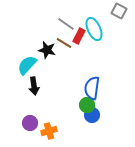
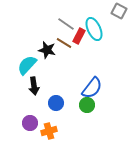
blue semicircle: rotated 150 degrees counterclockwise
blue circle: moved 36 px left, 12 px up
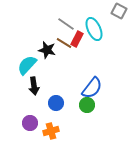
red rectangle: moved 2 px left, 3 px down
orange cross: moved 2 px right
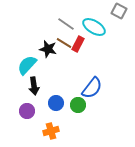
cyan ellipse: moved 2 px up; rotated 35 degrees counterclockwise
red rectangle: moved 1 px right, 5 px down
black star: moved 1 px right, 1 px up
green circle: moved 9 px left
purple circle: moved 3 px left, 12 px up
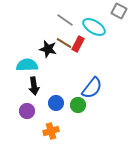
gray line: moved 1 px left, 4 px up
cyan semicircle: rotated 45 degrees clockwise
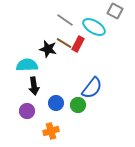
gray square: moved 4 px left
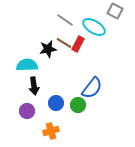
black star: rotated 24 degrees counterclockwise
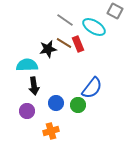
red rectangle: rotated 49 degrees counterclockwise
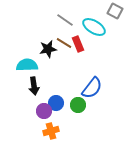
purple circle: moved 17 px right
